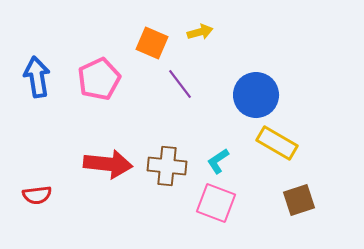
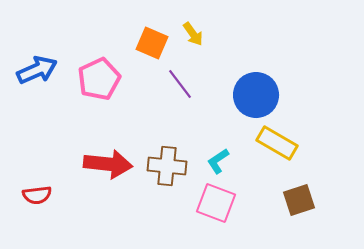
yellow arrow: moved 7 px left, 2 px down; rotated 70 degrees clockwise
blue arrow: moved 7 px up; rotated 75 degrees clockwise
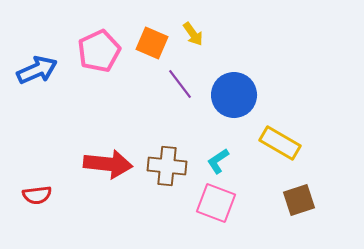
pink pentagon: moved 28 px up
blue circle: moved 22 px left
yellow rectangle: moved 3 px right
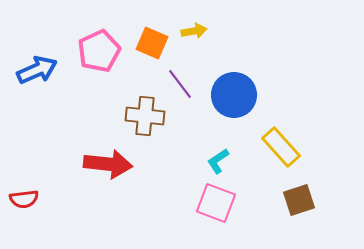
yellow arrow: moved 1 px right, 3 px up; rotated 65 degrees counterclockwise
yellow rectangle: moved 1 px right, 4 px down; rotated 18 degrees clockwise
brown cross: moved 22 px left, 50 px up
red semicircle: moved 13 px left, 4 px down
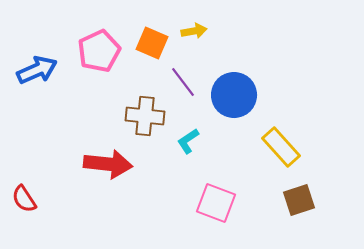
purple line: moved 3 px right, 2 px up
cyan L-shape: moved 30 px left, 20 px up
red semicircle: rotated 64 degrees clockwise
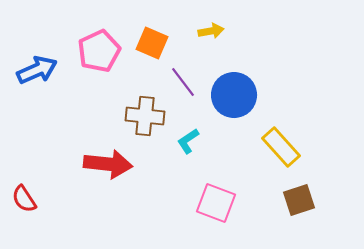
yellow arrow: moved 17 px right
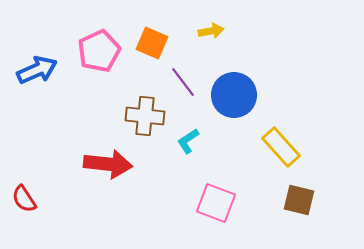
brown square: rotated 32 degrees clockwise
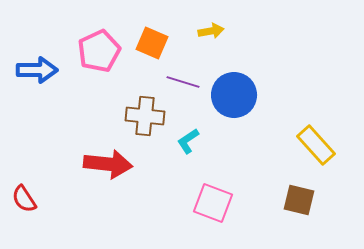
blue arrow: rotated 24 degrees clockwise
purple line: rotated 36 degrees counterclockwise
yellow rectangle: moved 35 px right, 2 px up
pink square: moved 3 px left
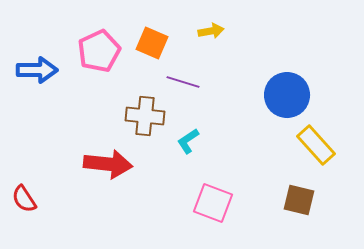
blue circle: moved 53 px right
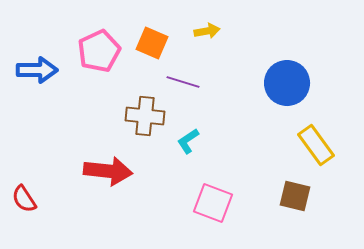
yellow arrow: moved 4 px left
blue circle: moved 12 px up
yellow rectangle: rotated 6 degrees clockwise
red arrow: moved 7 px down
brown square: moved 4 px left, 4 px up
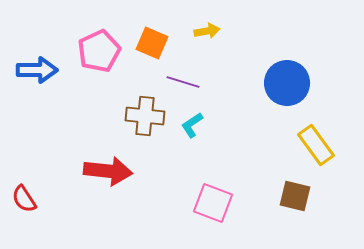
cyan L-shape: moved 4 px right, 16 px up
